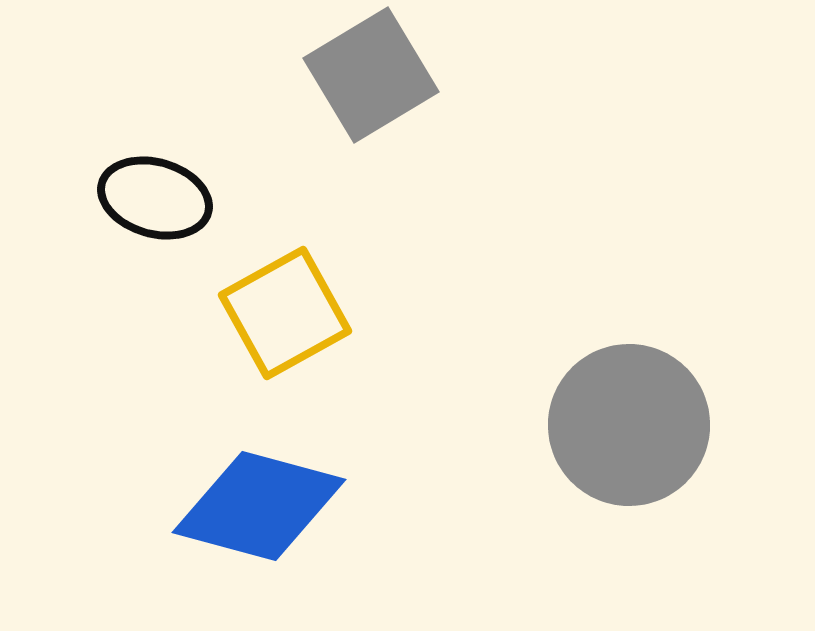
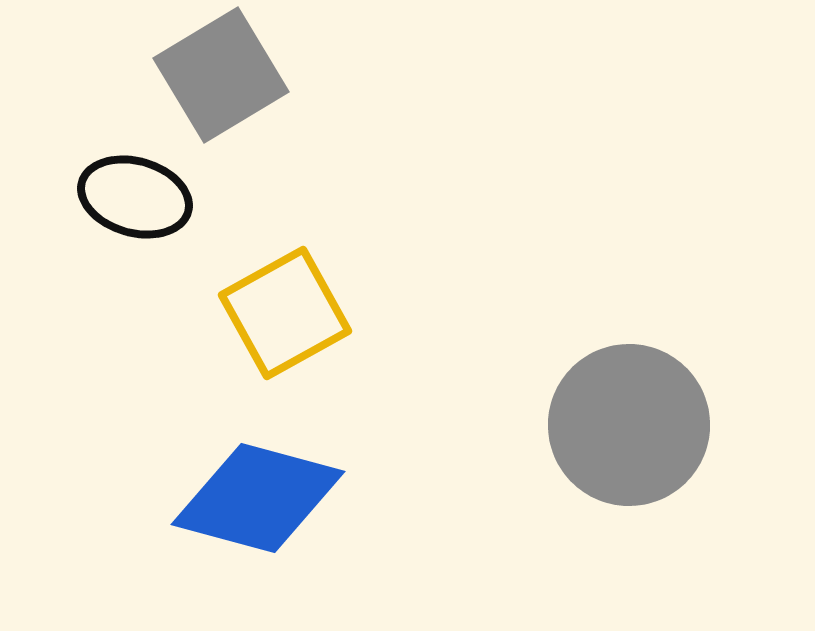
gray square: moved 150 px left
black ellipse: moved 20 px left, 1 px up
blue diamond: moved 1 px left, 8 px up
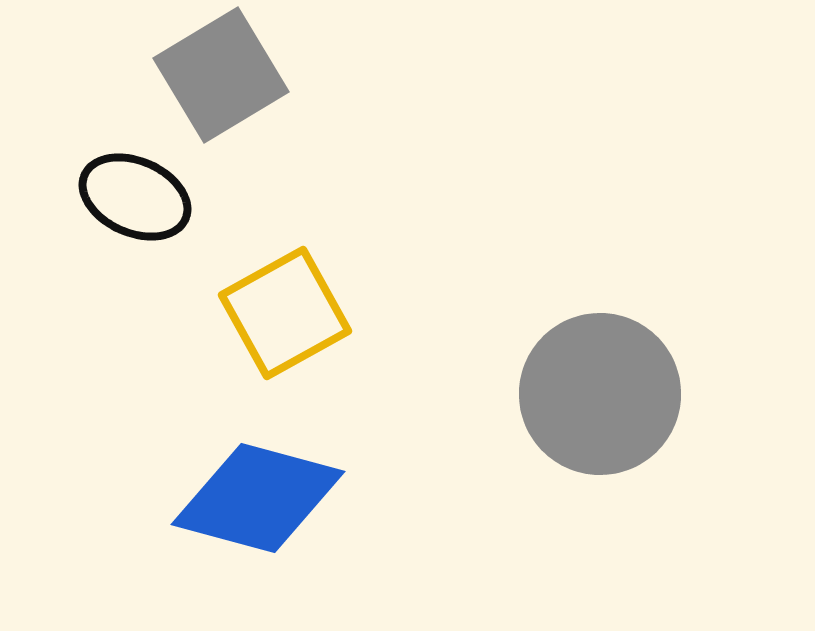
black ellipse: rotated 8 degrees clockwise
gray circle: moved 29 px left, 31 px up
